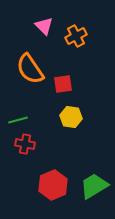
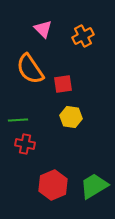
pink triangle: moved 1 px left, 3 px down
orange cross: moved 7 px right
green line: rotated 12 degrees clockwise
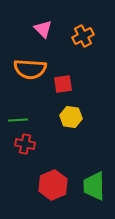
orange semicircle: rotated 52 degrees counterclockwise
green trapezoid: rotated 60 degrees counterclockwise
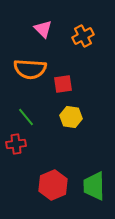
green line: moved 8 px right, 3 px up; rotated 54 degrees clockwise
red cross: moved 9 px left; rotated 18 degrees counterclockwise
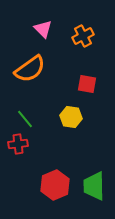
orange semicircle: rotated 40 degrees counterclockwise
red square: moved 24 px right; rotated 18 degrees clockwise
green line: moved 1 px left, 2 px down
red cross: moved 2 px right
red hexagon: moved 2 px right
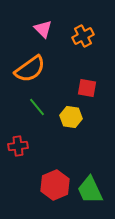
red square: moved 4 px down
green line: moved 12 px right, 12 px up
red cross: moved 2 px down
green trapezoid: moved 4 px left, 4 px down; rotated 24 degrees counterclockwise
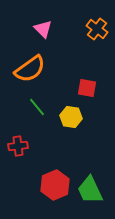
orange cross: moved 14 px right, 7 px up; rotated 25 degrees counterclockwise
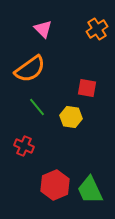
orange cross: rotated 20 degrees clockwise
red cross: moved 6 px right; rotated 30 degrees clockwise
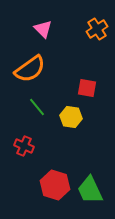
red hexagon: rotated 20 degrees counterclockwise
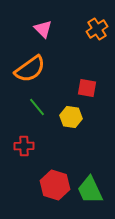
red cross: rotated 24 degrees counterclockwise
